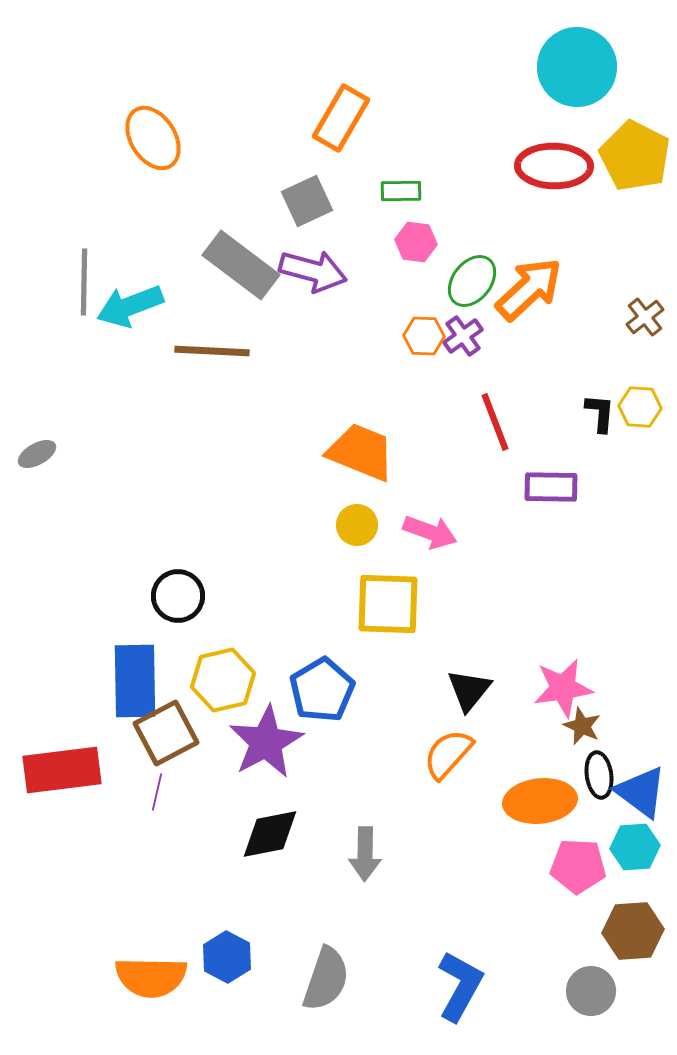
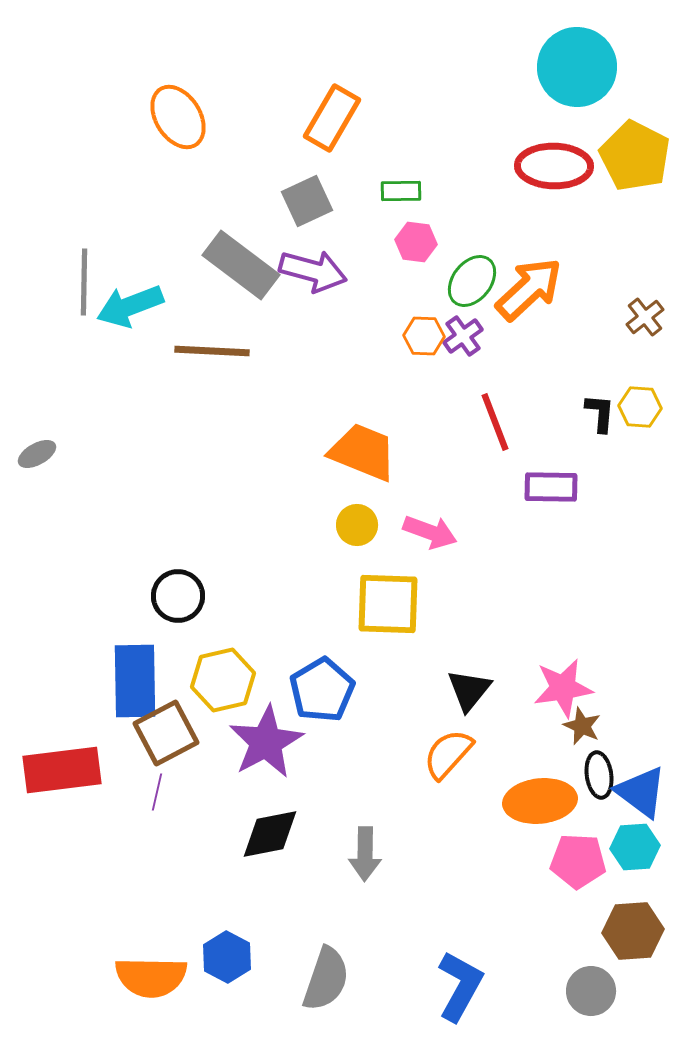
orange rectangle at (341, 118): moved 9 px left
orange ellipse at (153, 138): moved 25 px right, 21 px up
orange trapezoid at (361, 452): moved 2 px right
pink pentagon at (578, 866): moved 5 px up
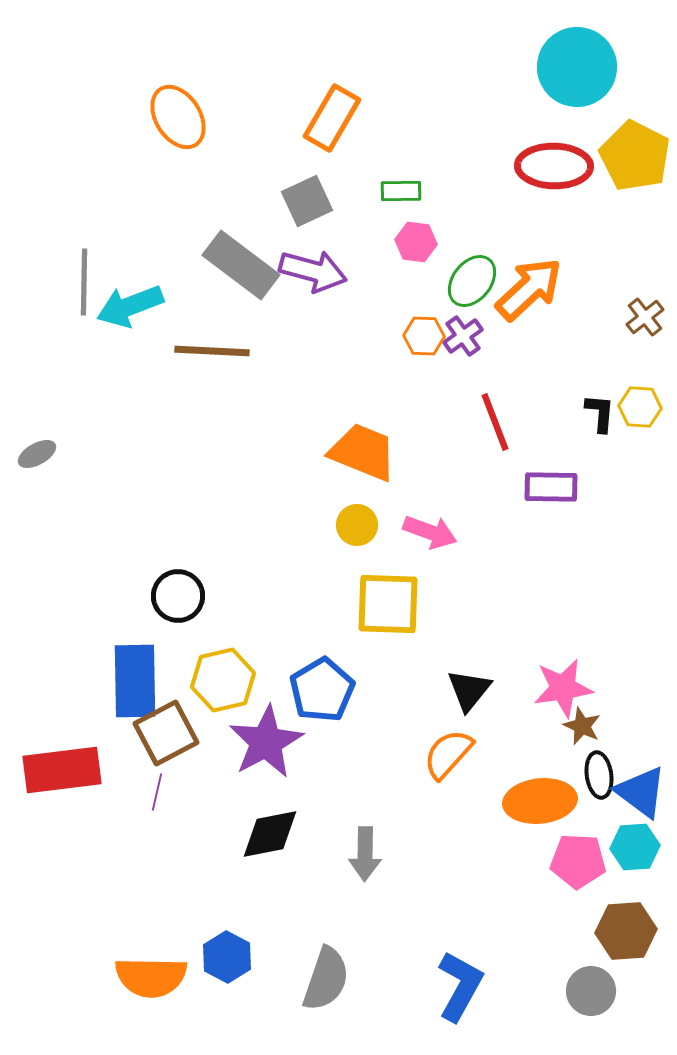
brown hexagon at (633, 931): moved 7 px left
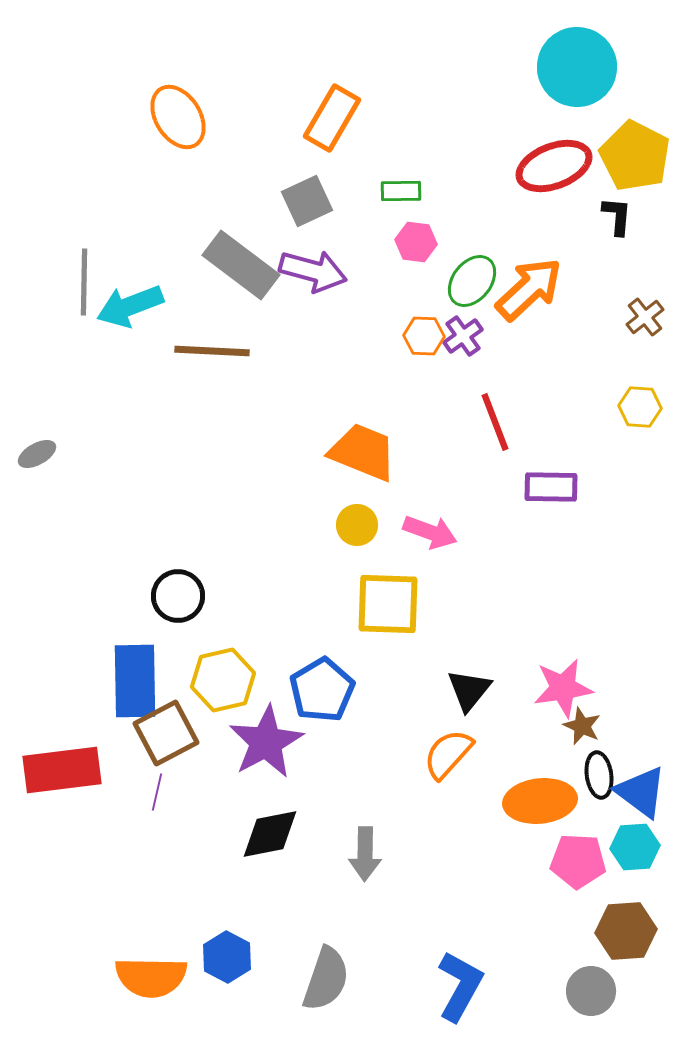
red ellipse at (554, 166): rotated 22 degrees counterclockwise
black L-shape at (600, 413): moved 17 px right, 197 px up
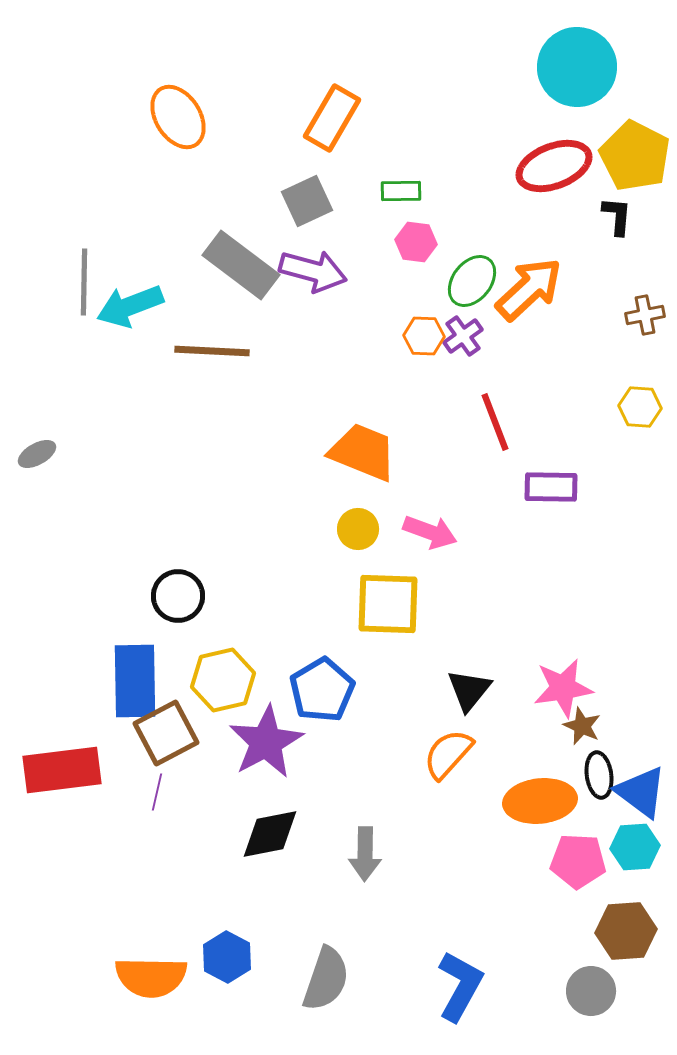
brown cross at (645, 317): moved 2 px up; rotated 27 degrees clockwise
yellow circle at (357, 525): moved 1 px right, 4 px down
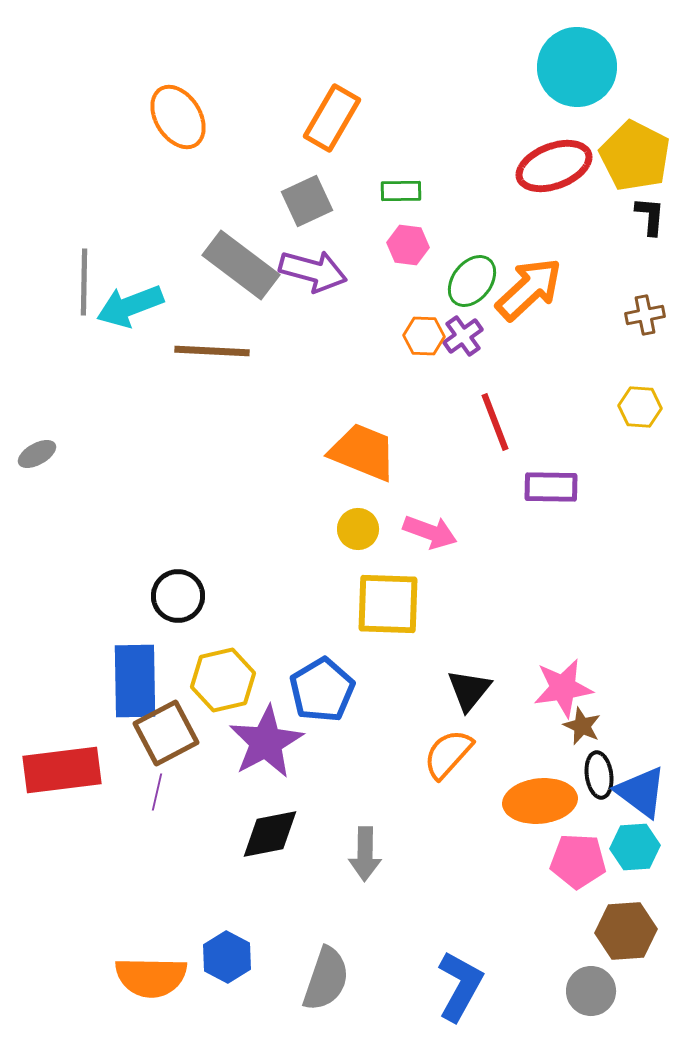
black L-shape at (617, 216): moved 33 px right
pink hexagon at (416, 242): moved 8 px left, 3 px down
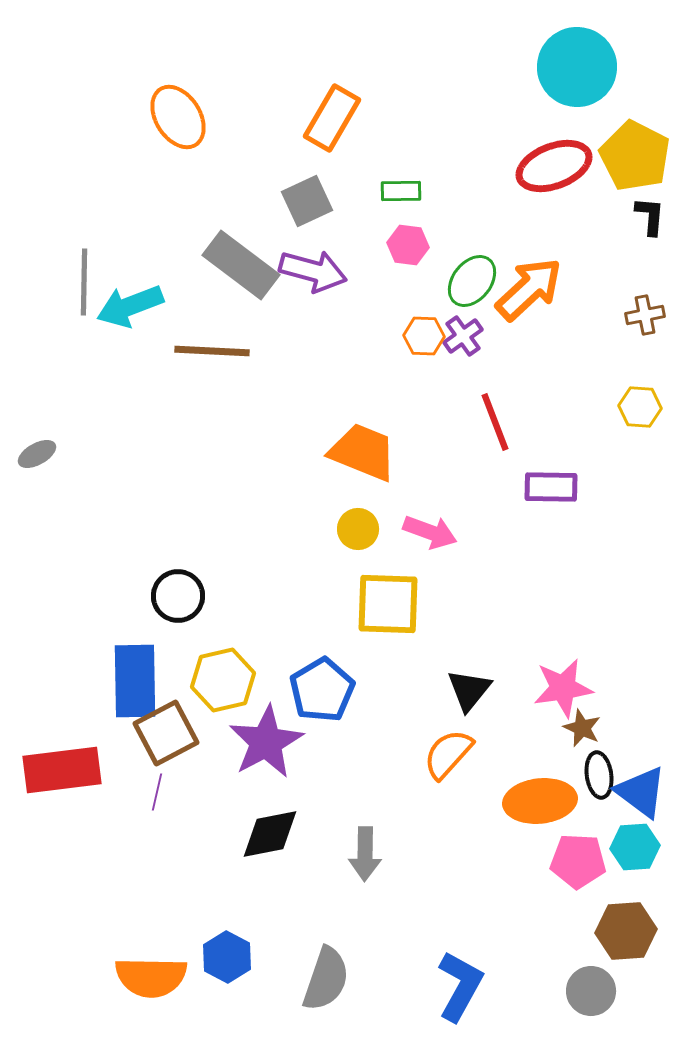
brown star at (582, 726): moved 2 px down
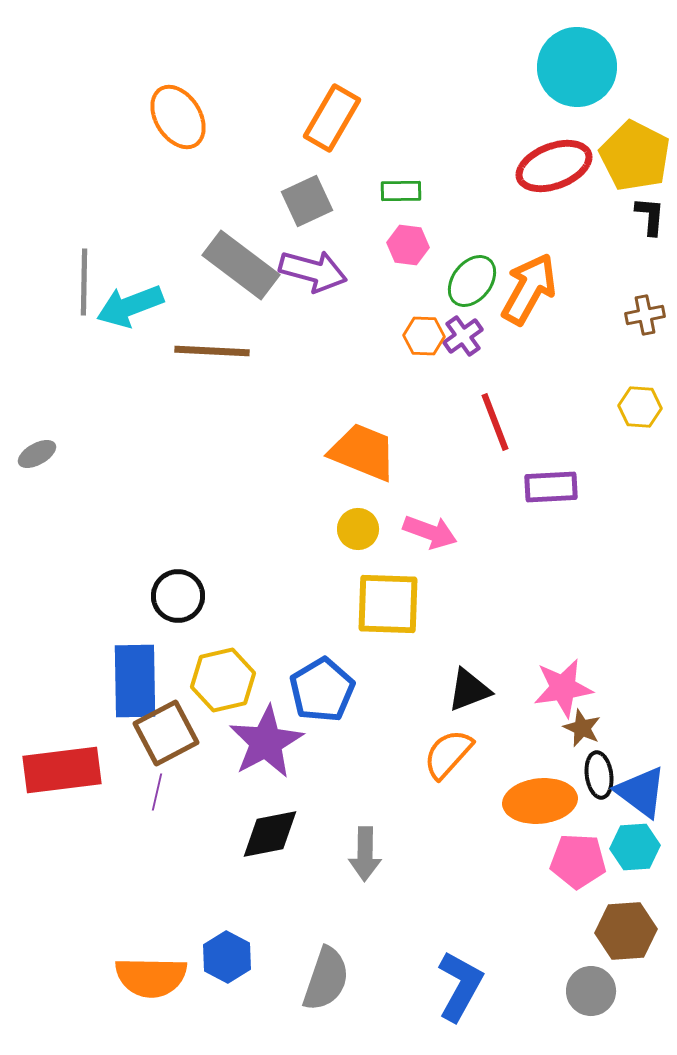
orange arrow at (529, 289): rotated 18 degrees counterclockwise
purple rectangle at (551, 487): rotated 4 degrees counterclockwise
black triangle at (469, 690): rotated 30 degrees clockwise
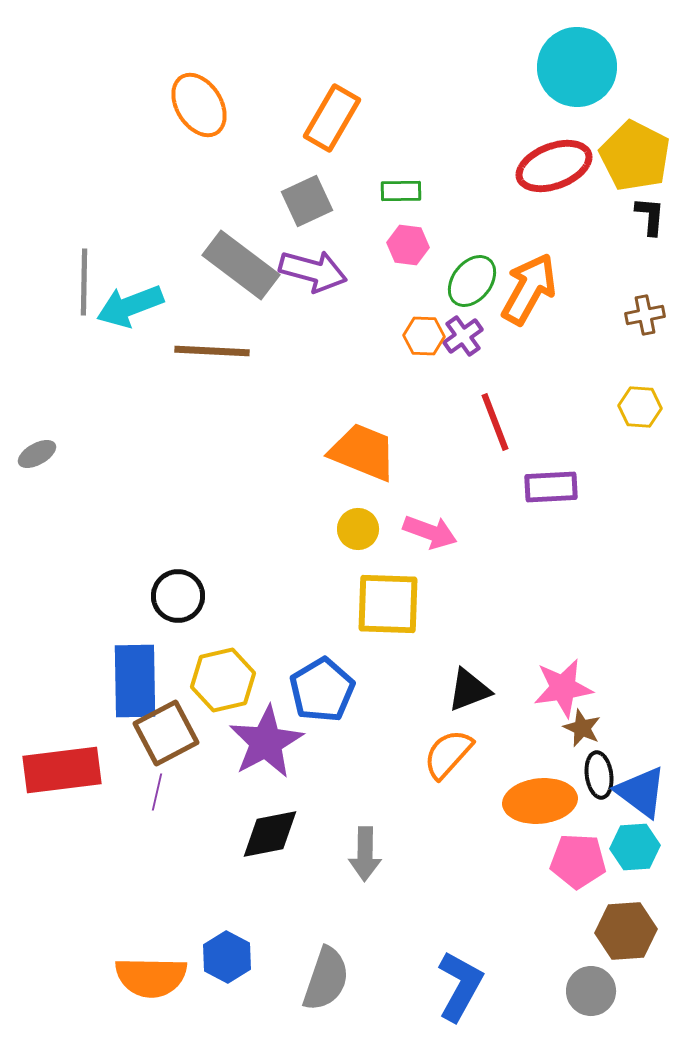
orange ellipse at (178, 117): moved 21 px right, 12 px up
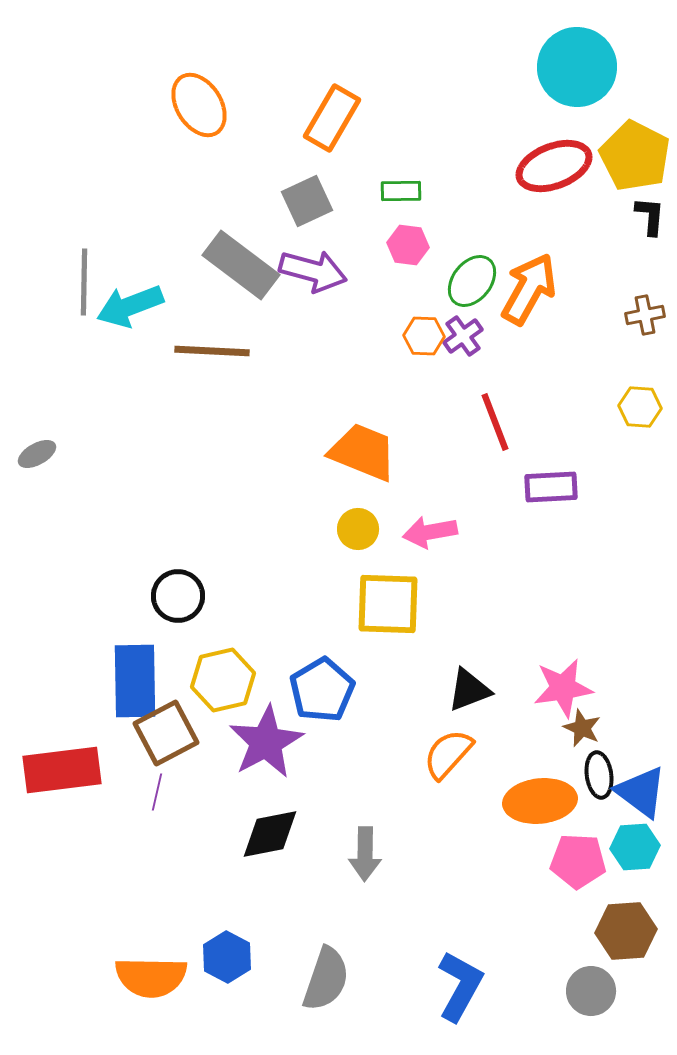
pink arrow at (430, 532): rotated 150 degrees clockwise
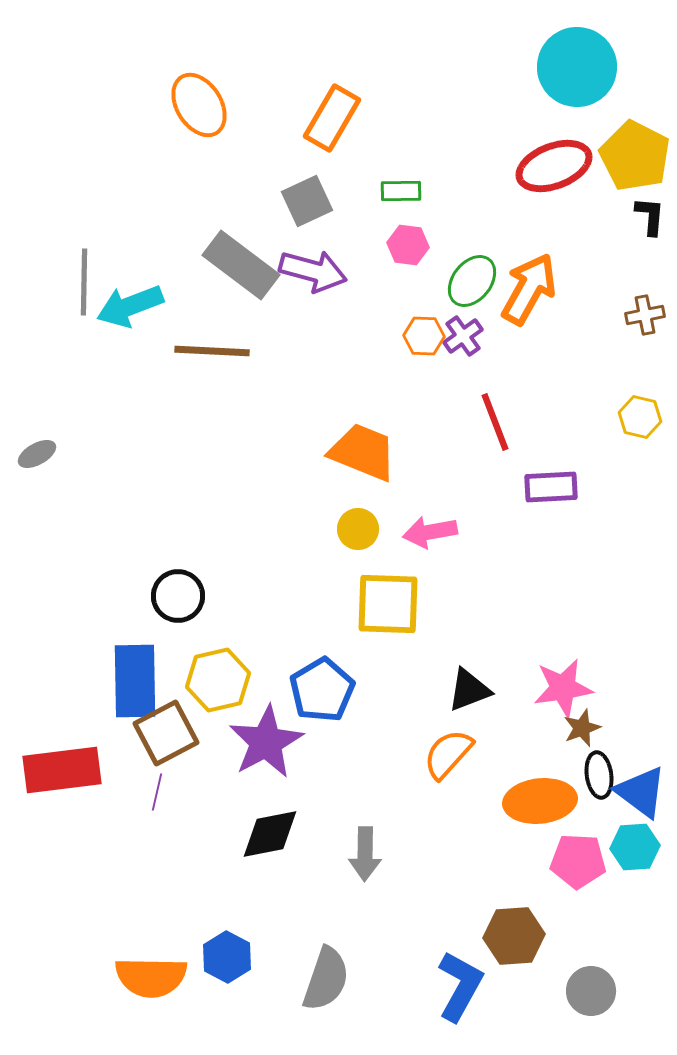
yellow hexagon at (640, 407): moved 10 px down; rotated 9 degrees clockwise
yellow hexagon at (223, 680): moved 5 px left
brown star at (582, 728): rotated 27 degrees clockwise
brown hexagon at (626, 931): moved 112 px left, 5 px down
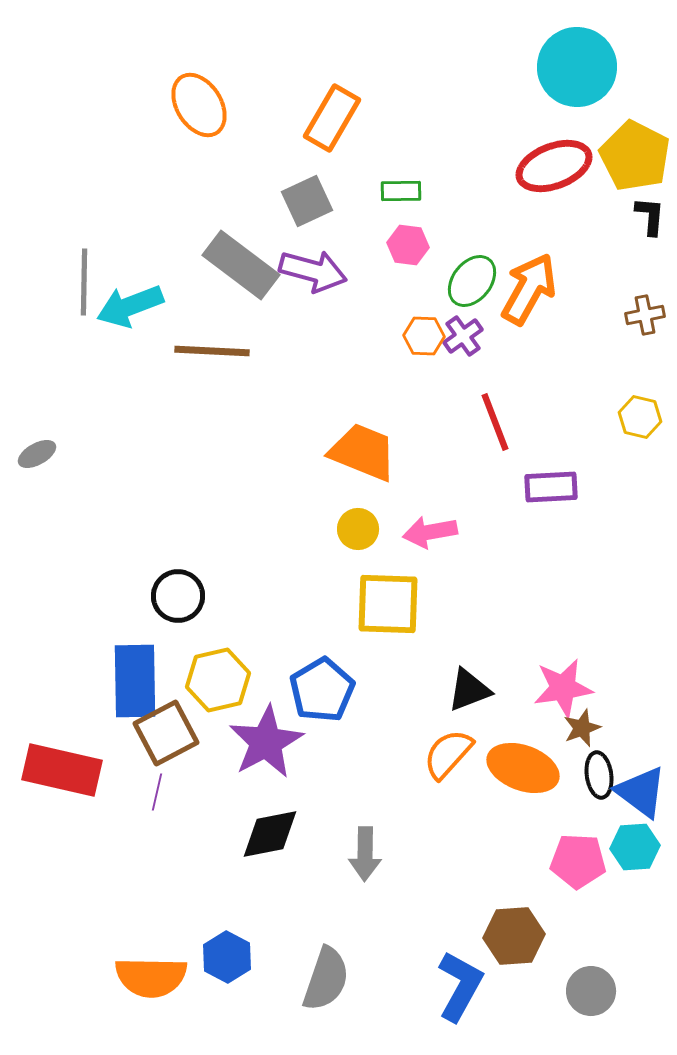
red rectangle at (62, 770): rotated 20 degrees clockwise
orange ellipse at (540, 801): moved 17 px left, 33 px up; rotated 26 degrees clockwise
